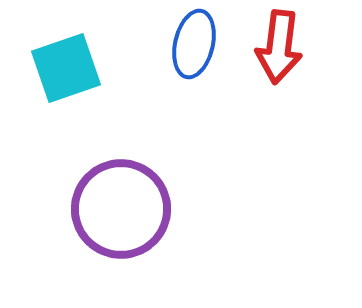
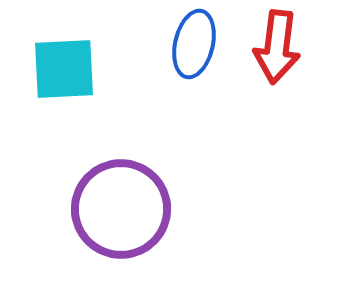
red arrow: moved 2 px left
cyan square: moved 2 px left, 1 px down; rotated 16 degrees clockwise
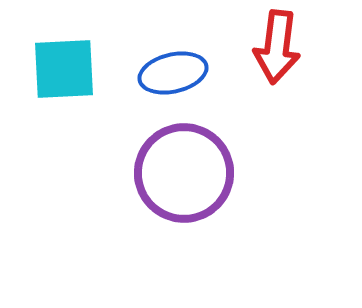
blue ellipse: moved 21 px left, 29 px down; rotated 64 degrees clockwise
purple circle: moved 63 px right, 36 px up
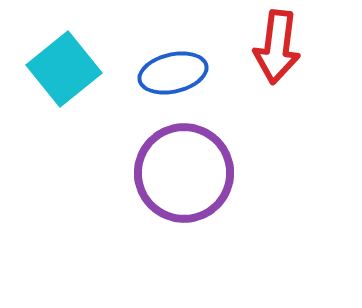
cyan square: rotated 36 degrees counterclockwise
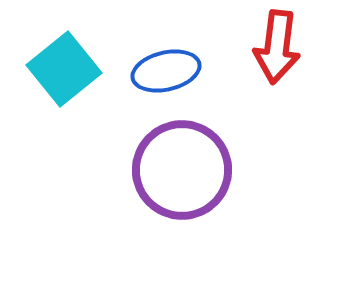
blue ellipse: moved 7 px left, 2 px up
purple circle: moved 2 px left, 3 px up
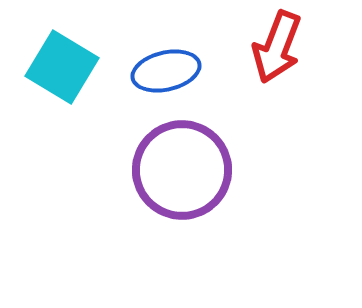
red arrow: rotated 14 degrees clockwise
cyan square: moved 2 px left, 2 px up; rotated 20 degrees counterclockwise
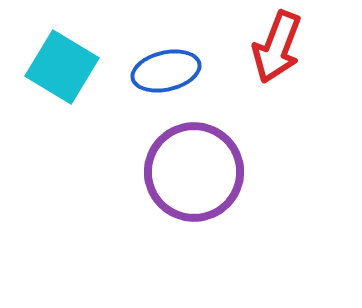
purple circle: moved 12 px right, 2 px down
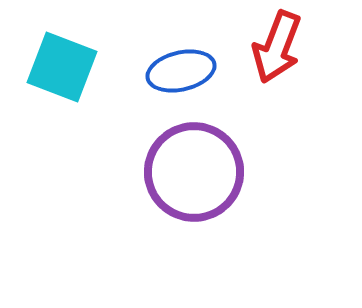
cyan square: rotated 10 degrees counterclockwise
blue ellipse: moved 15 px right
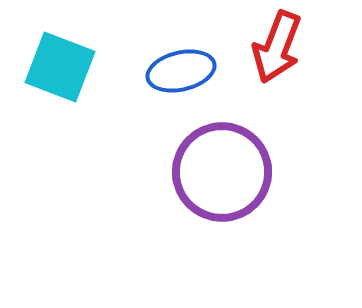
cyan square: moved 2 px left
purple circle: moved 28 px right
